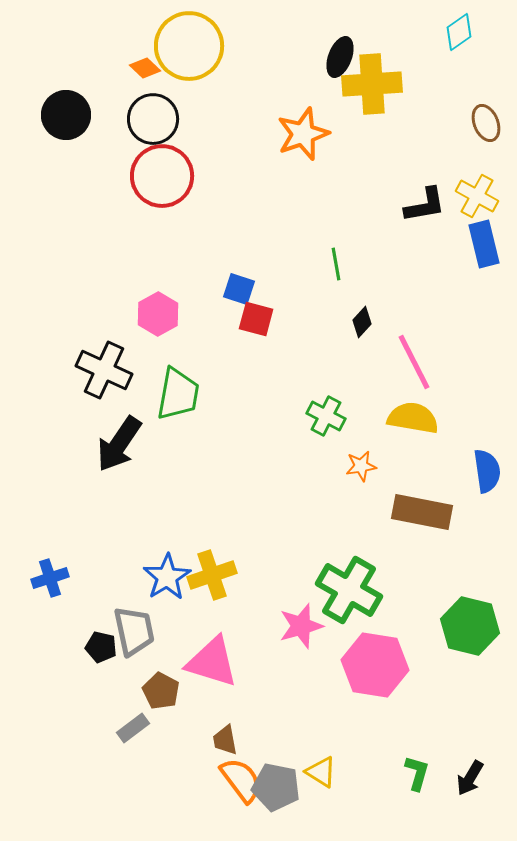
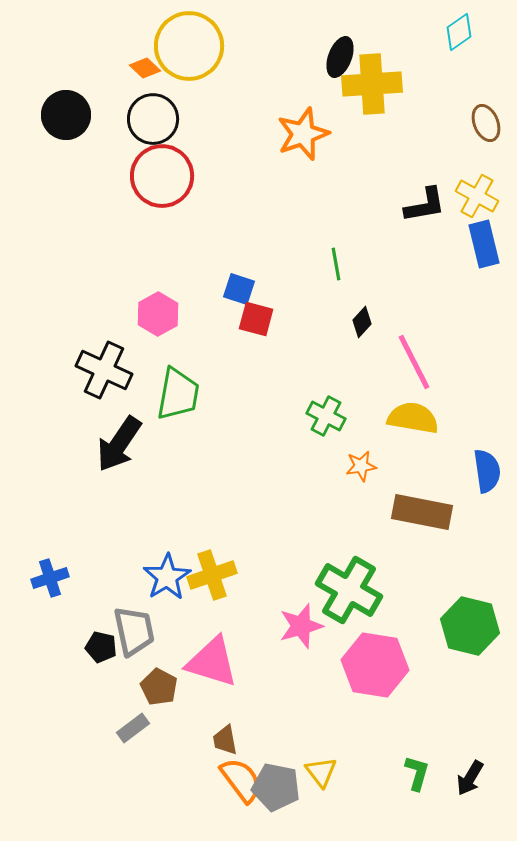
brown pentagon at (161, 691): moved 2 px left, 4 px up
yellow triangle at (321, 772): rotated 20 degrees clockwise
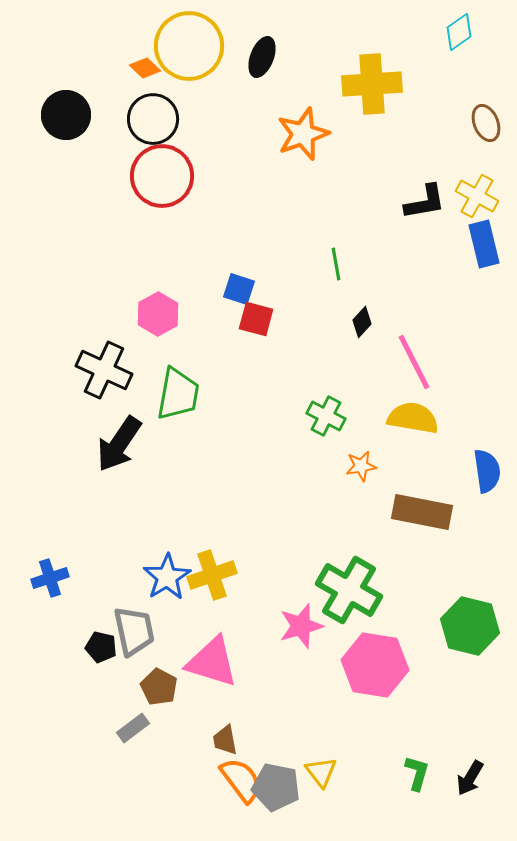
black ellipse at (340, 57): moved 78 px left
black L-shape at (425, 205): moved 3 px up
